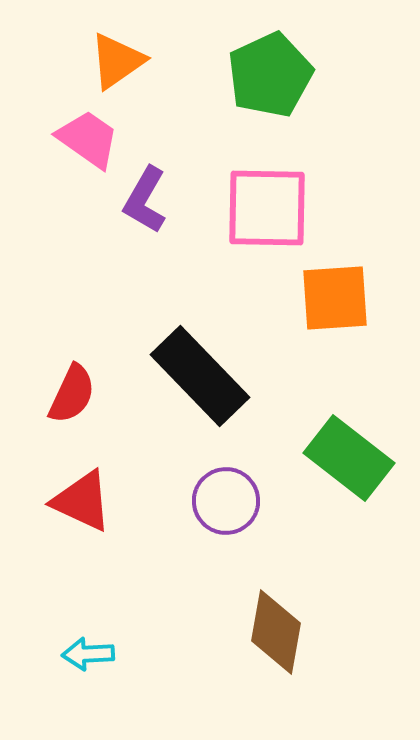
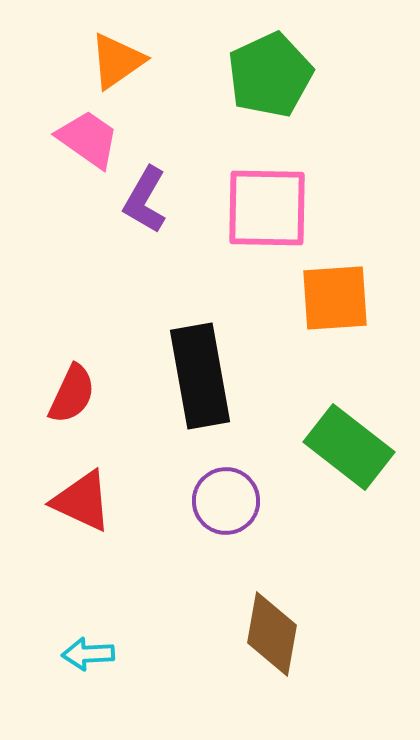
black rectangle: rotated 34 degrees clockwise
green rectangle: moved 11 px up
brown diamond: moved 4 px left, 2 px down
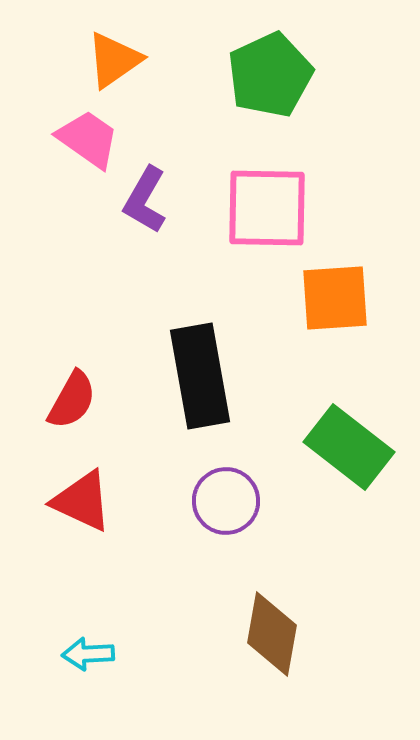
orange triangle: moved 3 px left, 1 px up
red semicircle: moved 6 px down; rotated 4 degrees clockwise
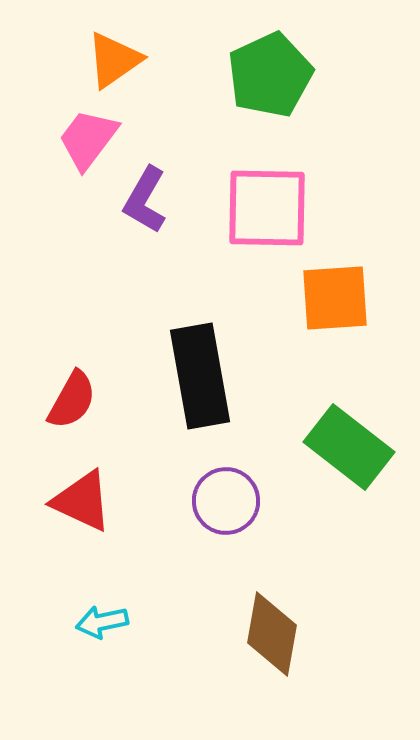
pink trapezoid: rotated 88 degrees counterclockwise
cyan arrow: moved 14 px right, 32 px up; rotated 9 degrees counterclockwise
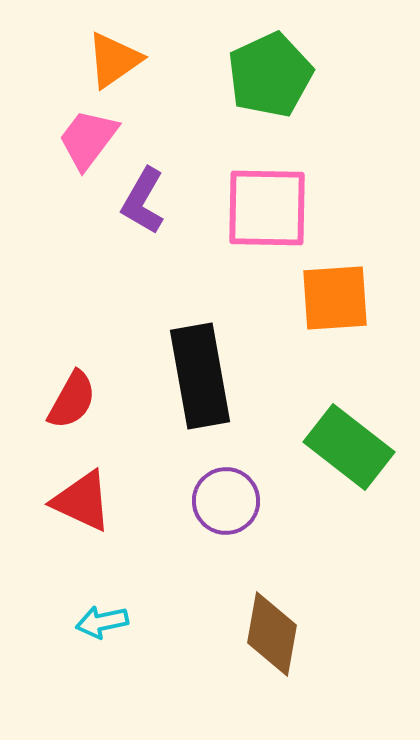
purple L-shape: moved 2 px left, 1 px down
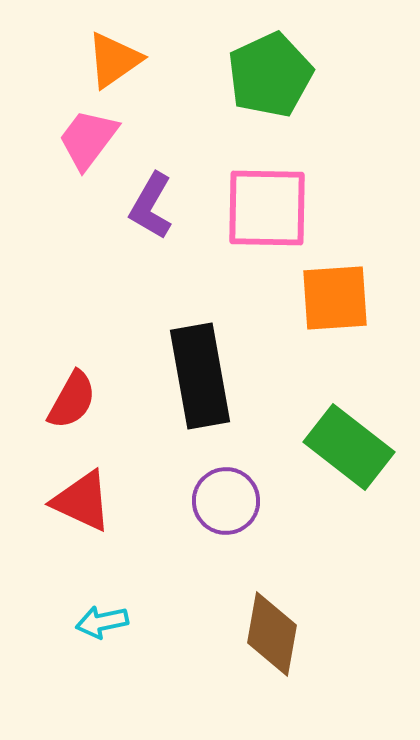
purple L-shape: moved 8 px right, 5 px down
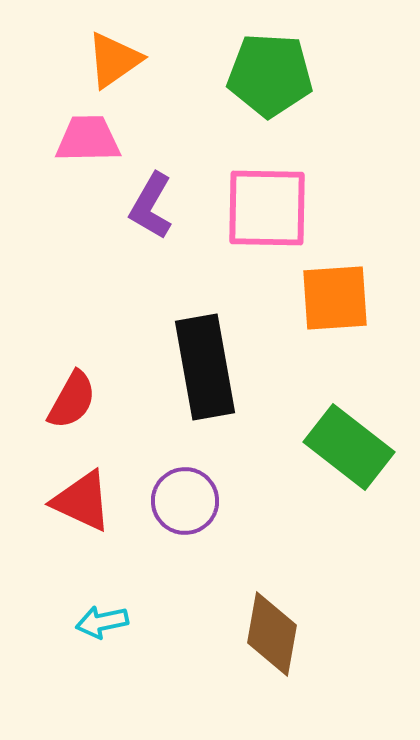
green pentagon: rotated 28 degrees clockwise
pink trapezoid: rotated 52 degrees clockwise
black rectangle: moved 5 px right, 9 px up
purple circle: moved 41 px left
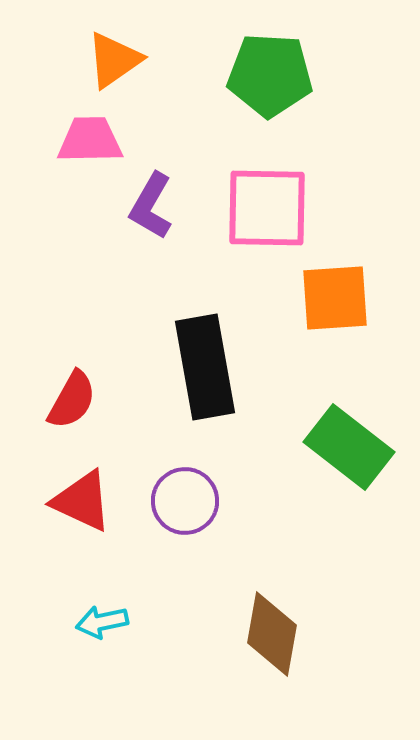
pink trapezoid: moved 2 px right, 1 px down
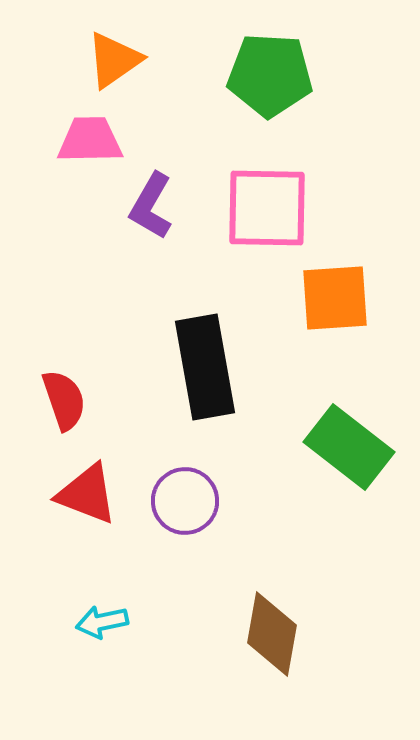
red semicircle: moved 8 px left; rotated 48 degrees counterclockwise
red triangle: moved 5 px right, 7 px up; rotated 4 degrees counterclockwise
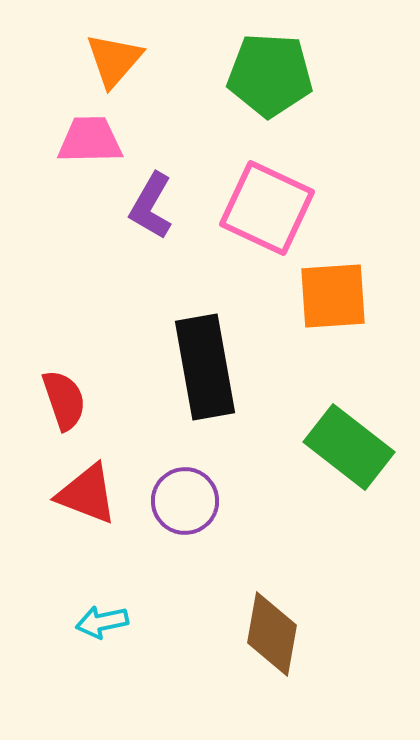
orange triangle: rotated 14 degrees counterclockwise
pink square: rotated 24 degrees clockwise
orange square: moved 2 px left, 2 px up
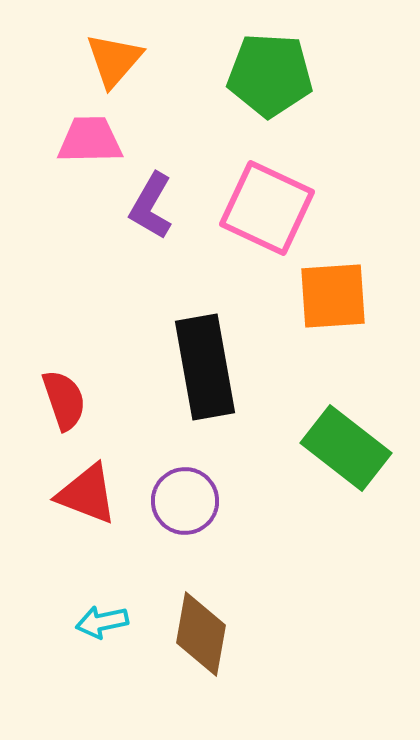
green rectangle: moved 3 px left, 1 px down
brown diamond: moved 71 px left
